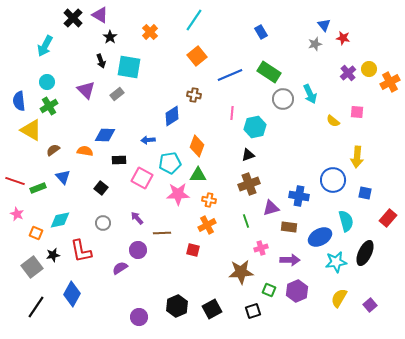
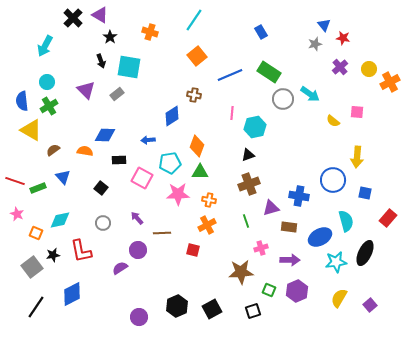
orange cross at (150, 32): rotated 28 degrees counterclockwise
purple cross at (348, 73): moved 8 px left, 6 px up
cyan arrow at (310, 94): rotated 30 degrees counterclockwise
blue semicircle at (19, 101): moved 3 px right
green triangle at (198, 175): moved 2 px right, 3 px up
blue diamond at (72, 294): rotated 35 degrees clockwise
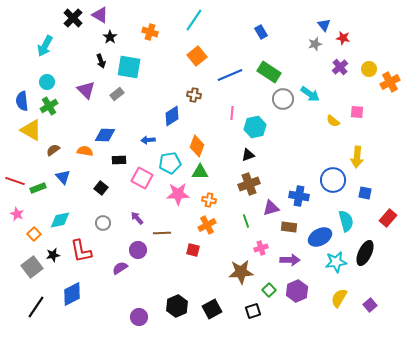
orange square at (36, 233): moved 2 px left, 1 px down; rotated 24 degrees clockwise
green square at (269, 290): rotated 24 degrees clockwise
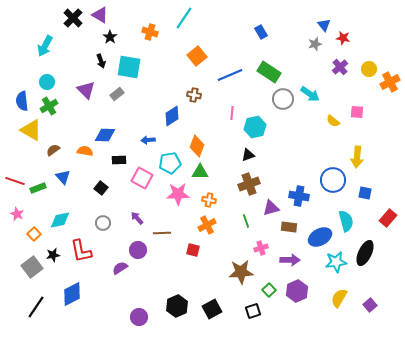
cyan line at (194, 20): moved 10 px left, 2 px up
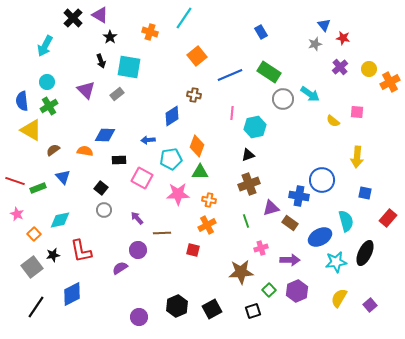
cyan pentagon at (170, 163): moved 1 px right, 4 px up
blue circle at (333, 180): moved 11 px left
gray circle at (103, 223): moved 1 px right, 13 px up
brown rectangle at (289, 227): moved 1 px right, 4 px up; rotated 28 degrees clockwise
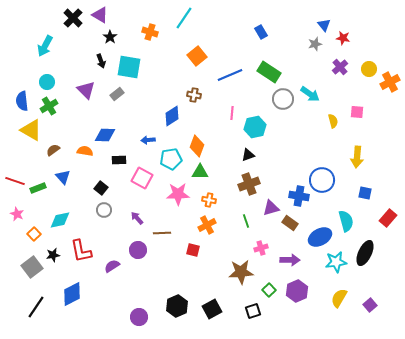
yellow semicircle at (333, 121): rotated 144 degrees counterclockwise
purple semicircle at (120, 268): moved 8 px left, 2 px up
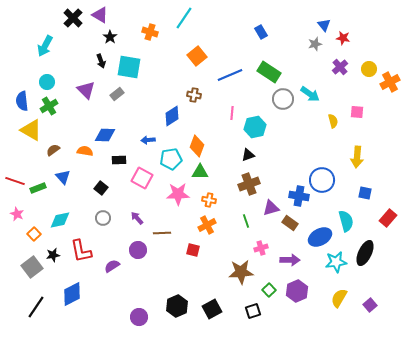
gray circle at (104, 210): moved 1 px left, 8 px down
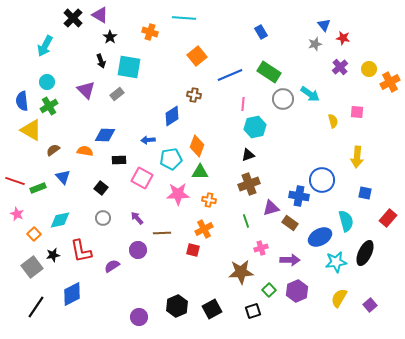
cyan line at (184, 18): rotated 60 degrees clockwise
pink line at (232, 113): moved 11 px right, 9 px up
orange cross at (207, 225): moved 3 px left, 4 px down
